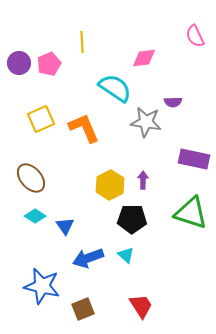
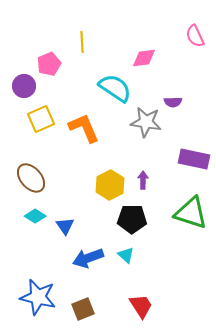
purple circle: moved 5 px right, 23 px down
blue star: moved 4 px left, 11 px down
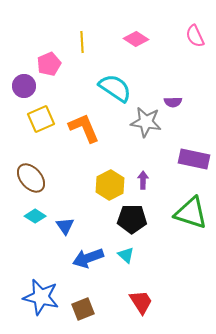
pink diamond: moved 8 px left, 19 px up; rotated 40 degrees clockwise
blue star: moved 3 px right
red trapezoid: moved 4 px up
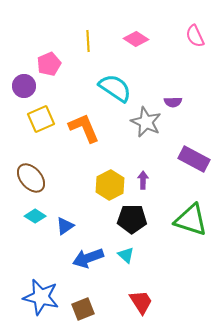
yellow line: moved 6 px right, 1 px up
gray star: rotated 16 degrees clockwise
purple rectangle: rotated 16 degrees clockwise
green triangle: moved 7 px down
blue triangle: rotated 30 degrees clockwise
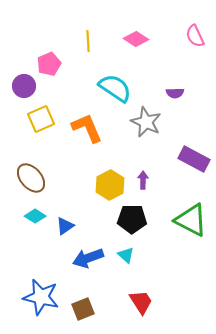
purple semicircle: moved 2 px right, 9 px up
orange L-shape: moved 3 px right
green triangle: rotated 9 degrees clockwise
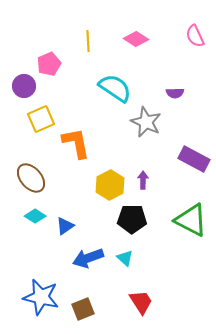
orange L-shape: moved 11 px left, 15 px down; rotated 12 degrees clockwise
cyan triangle: moved 1 px left, 3 px down
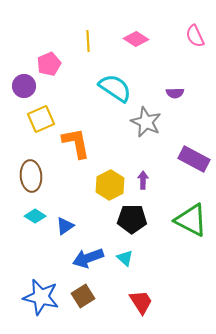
brown ellipse: moved 2 px up; rotated 36 degrees clockwise
brown square: moved 13 px up; rotated 10 degrees counterclockwise
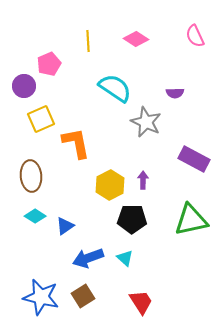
green triangle: rotated 39 degrees counterclockwise
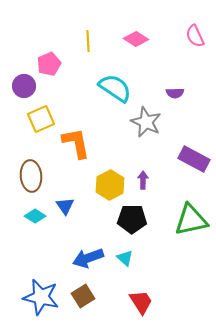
blue triangle: moved 20 px up; rotated 30 degrees counterclockwise
